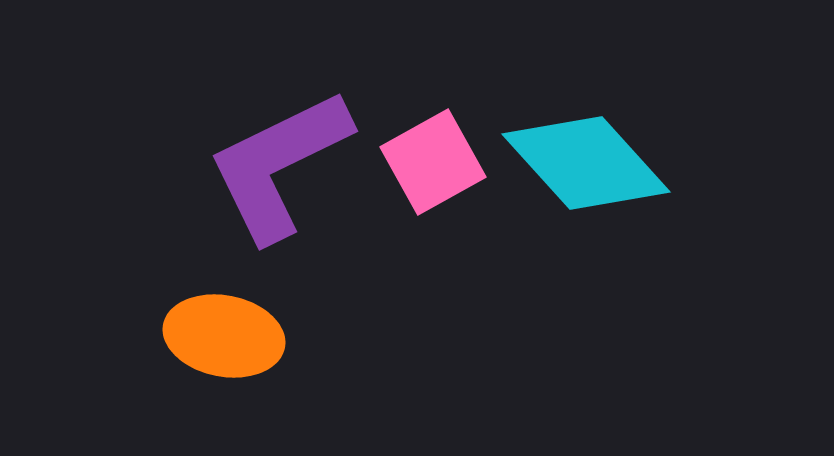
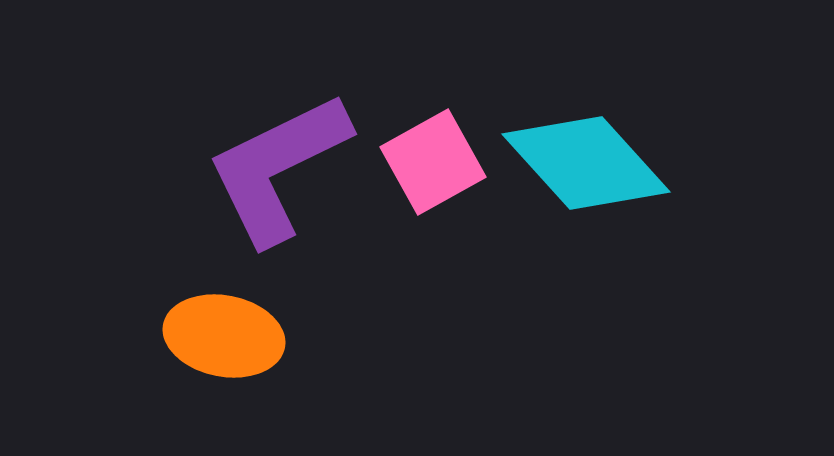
purple L-shape: moved 1 px left, 3 px down
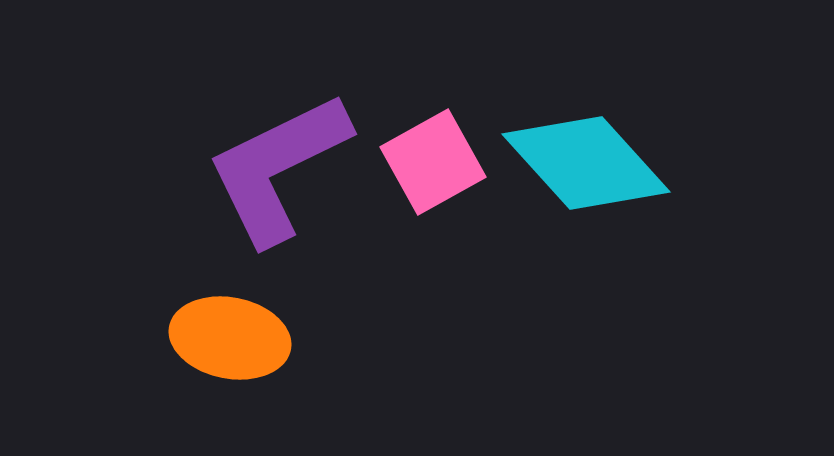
orange ellipse: moved 6 px right, 2 px down
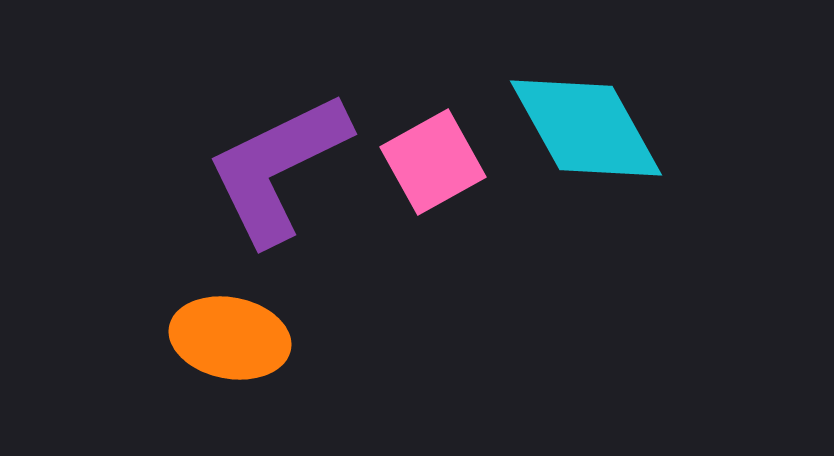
cyan diamond: moved 35 px up; rotated 13 degrees clockwise
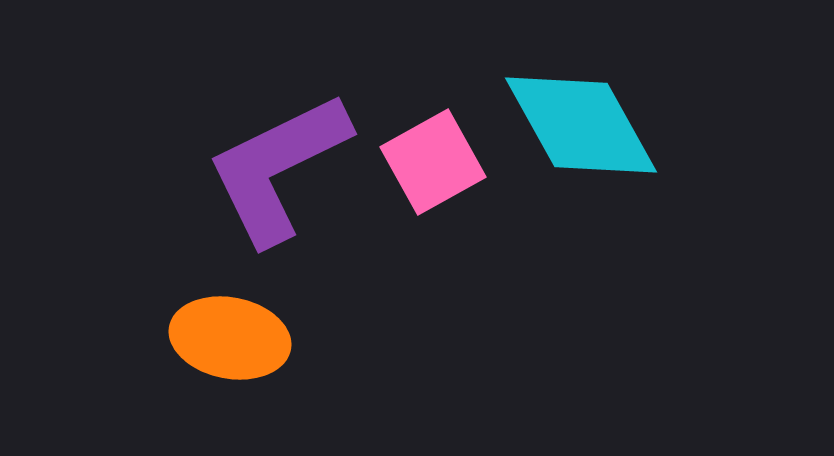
cyan diamond: moved 5 px left, 3 px up
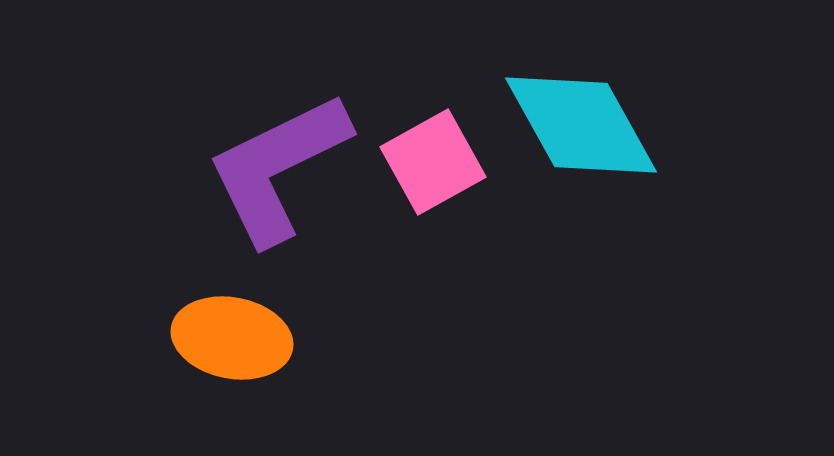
orange ellipse: moved 2 px right
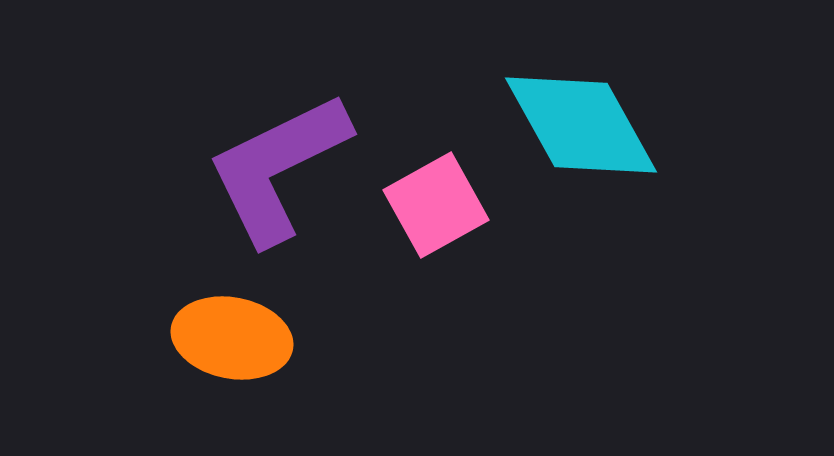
pink square: moved 3 px right, 43 px down
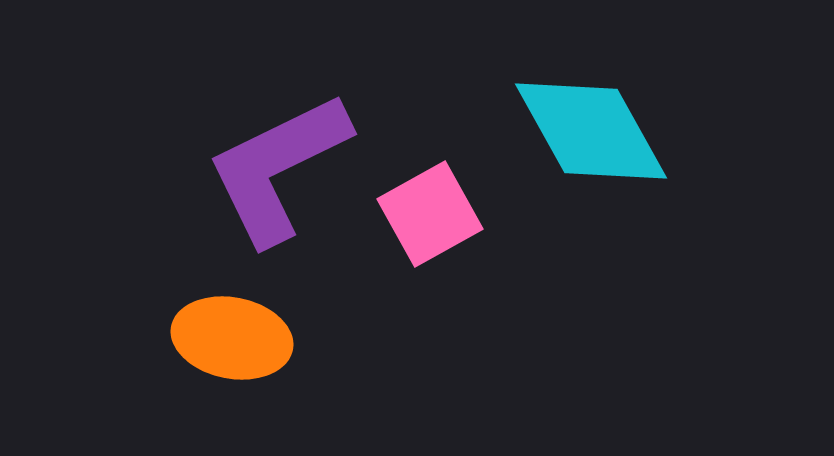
cyan diamond: moved 10 px right, 6 px down
pink square: moved 6 px left, 9 px down
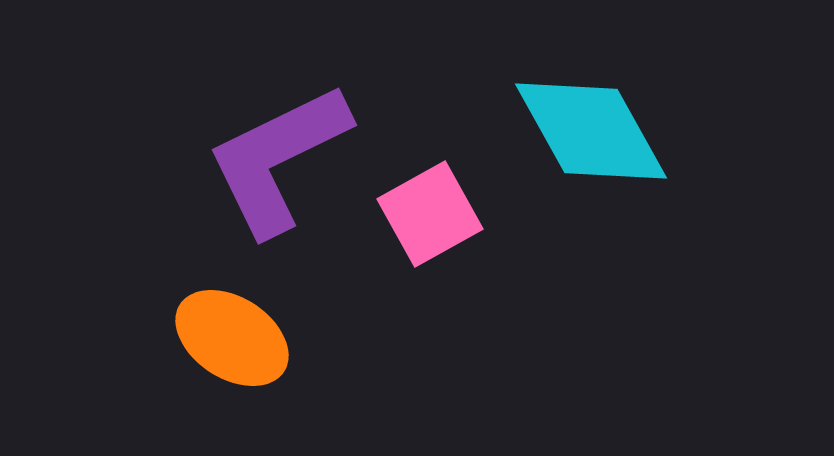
purple L-shape: moved 9 px up
orange ellipse: rotated 22 degrees clockwise
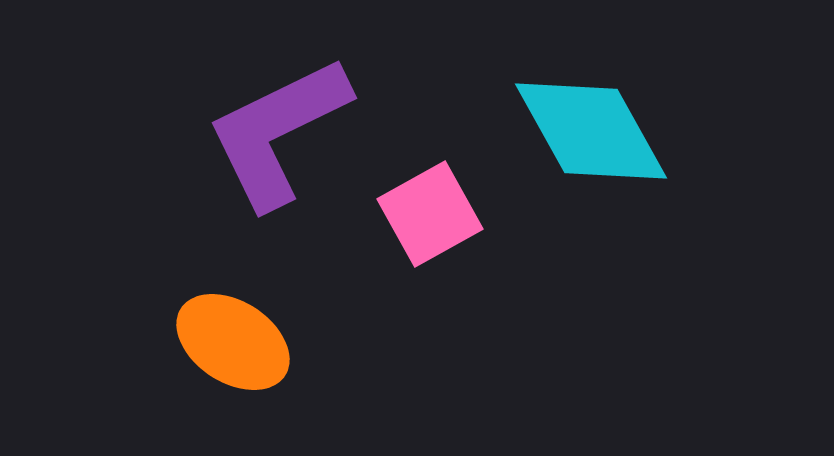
purple L-shape: moved 27 px up
orange ellipse: moved 1 px right, 4 px down
